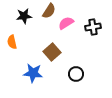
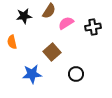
blue star: moved 1 px left, 1 px down; rotated 12 degrees counterclockwise
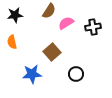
black star: moved 9 px left, 1 px up
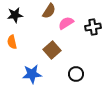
brown square: moved 2 px up
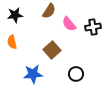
pink semicircle: moved 3 px right, 1 px down; rotated 98 degrees counterclockwise
blue star: moved 1 px right
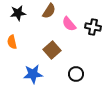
black star: moved 3 px right, 2 px up
black cross: rotated 21 degrees clockwise
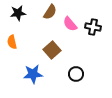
brown semicircle: moved 1 px right, 1 px down
pink semicircle: moved 1 px right
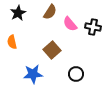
black star: rotated 21 degrees counterclockwise
